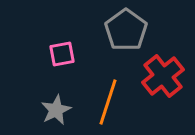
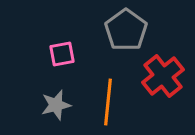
orange line: rotated 12 degrees counterclockwise
gray star: moved 5 px up; rotated 12 degrees clockwise
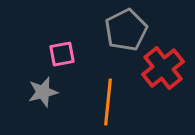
gray pentagon: rotated 9 degrees clockwise
red cross: moved 8 px up
gray star: moved 13 px left, 13 px up
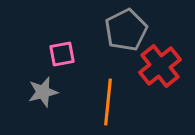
red cross: moved 3 px left, 2 px up
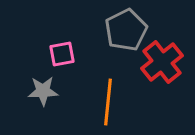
red cross: moved 2 px right, 4 px up
gray star: moved 1 px up; rotated 12 degrees clockwise
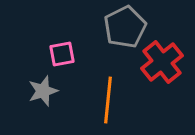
gray pentagon: moved 1 px left, 3 px up
gray star: rotated 16 degrees counterclockwise
orange line: moved 2 px up
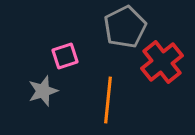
pink square: moved 3 px right, 2 px down; rotated 8 degrees counterclockwise
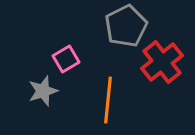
gray pentagon: moved 1 px right, 1 px up
pink square: moved 1 px right, 3 px down; rotated 12 degrees counterclockwise
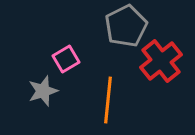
red cross: moved 1 px left, 1 px up
